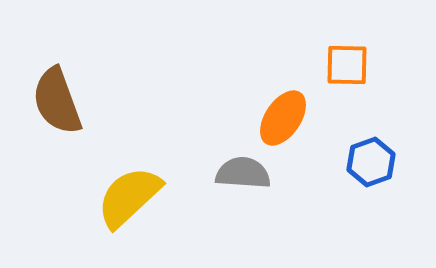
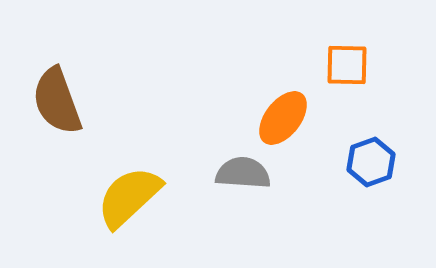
orange ellipse: rotated 4 degrees clockwise
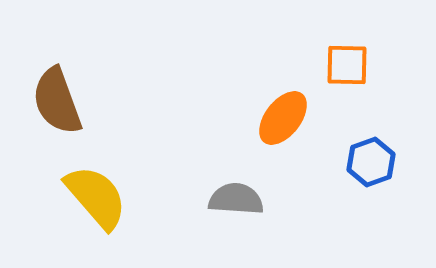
gray semicircle: moved 7 px left, 26 px down
yellow semicircle: moved 33 px left; rotated 92 degrees clockwise
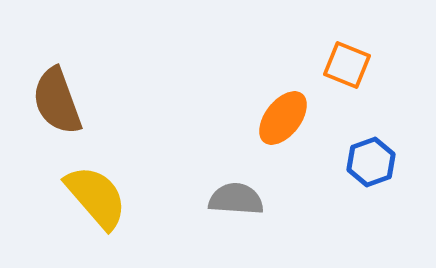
orange square: rotated 21 degrees clockwise
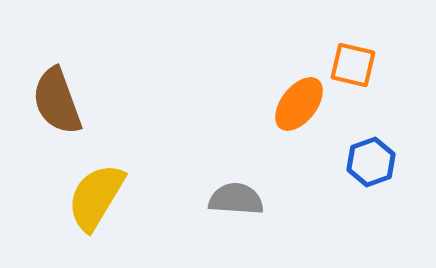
orange square: moved 6 px right; rotated 9 degrees counterclockwise
orange ellipse: moved 16 px right, 14 px up
yellow semicircle: rotated 108 degrees counterclockwise
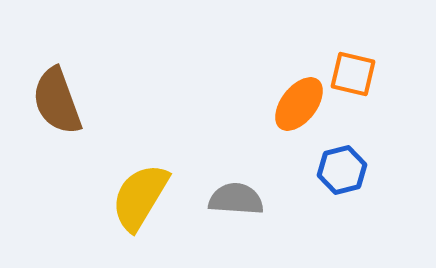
orange square: moved 9 px down
blue hexagon: moved 29 px left, 8 px down; rotated 6 degrees clockwise
yellow semicircle: moved 44 px right
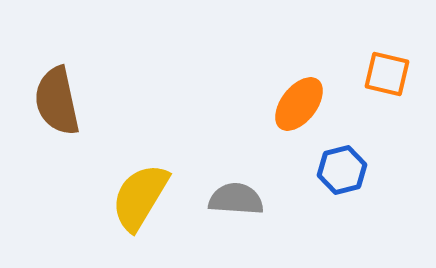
orange square: moved 34 px right
brown semicircle: rotated 8 degrees clockwise
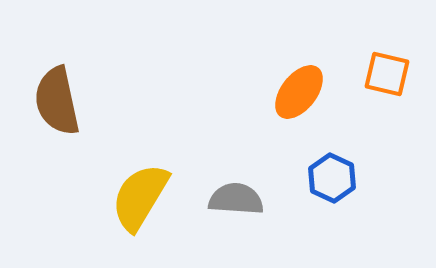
orange ellipse: moved 12 px up
blue hexagon: moved 10 px left, 8 px down; rotated 21 degrees counterclockwise
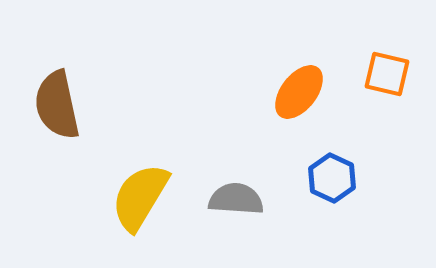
brown semicircle: moved 4 px down
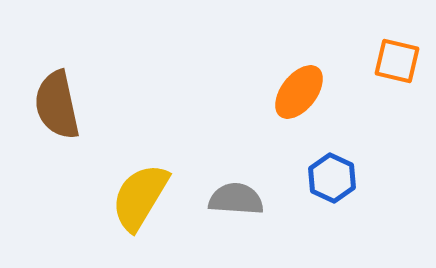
orange square: moved 10 px right, 13 px up
